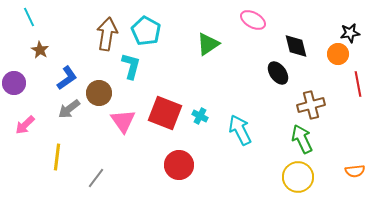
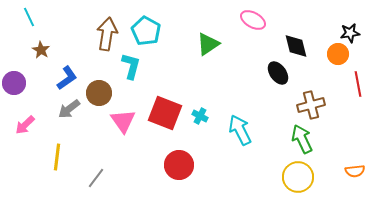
brown star: moved 1 px right
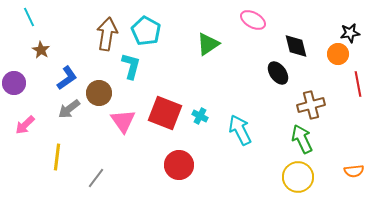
orange semicircle: moved 1 px left
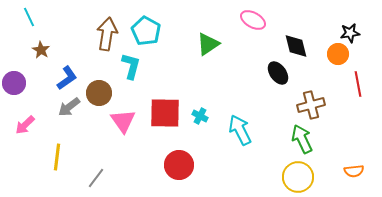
gray arrow: moved 2 px up
red square: rotated 20 degrees counterclockwise
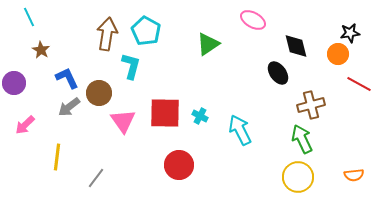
blue L-shape: rotated 80 degrees counterclockwise
red line: moved 1 px right; rotated 50 degrees counterclockwise
orange semicircle: moved 4 px down
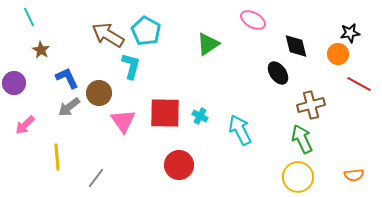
brown arrow: moved 1 px right, 1 px down; rotated 68 degrees counterclockwise
yellow line: rotated 12 degrees counterclockwise
